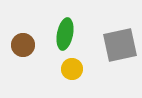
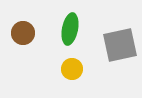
green ellipse: moved 5 px right, 5 px up
brown circle: moved 12 px up
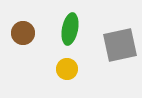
yellow circle: moved 5 px left
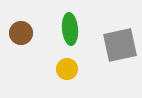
green ellipse: rotated 16 degrees counterclockwise
brown circle: moved 2 px left
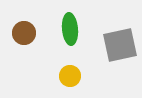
brown circle: moved 3 px right
yellow circle: moved 3 px right, 7 px down
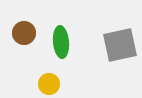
green ellipse: moved 9 px left, 13 px down
yellow circle: moved 21 px left, 8 px down
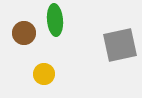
green ellipse: moved 6 px left, 22 px up
yellow circle: moved 5 px left, 10 px up
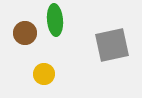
brown circle: moved 1 px right
gray square: moved 8 px left
